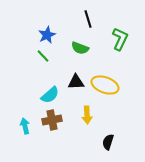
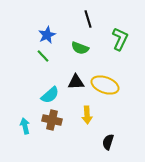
brown cross: rotated 24 degrees clockwise
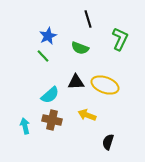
blue star: moved 1 px right, 1 px down
yellow arrow: rotated 114 degrees clockwise
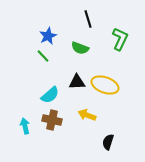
black triangle: moved 1 px right
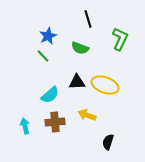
brown cross: moved 3 px right, 2 px down; rotated 18 degrees counterclockwise
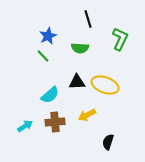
green semicircle: rotated 18 degrees counterclockwise
yellow arrow: rotated 48 degrees counterclockwise
cyan arrow: rotated 70 degrees clockwise
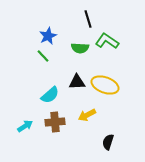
green L-shape: moved 13 px left, 2 px down; rotated 80 degrees counterclockwise
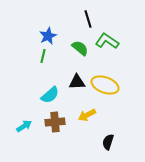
green semicircle: rotated 144 degrees counterclockwise
green line: rotated 56 degrees clockwise
cyan arrow: moved 1 px left
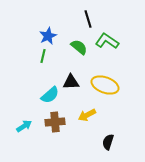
green semicircle: moved 1 px left, 1 px up
black triangle: moved 6 px left
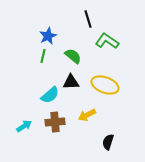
green semicircle: moved 6 px left, 9 px down
